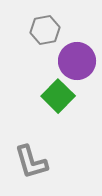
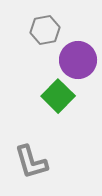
purple circle: moved 1 px right, 1 px up
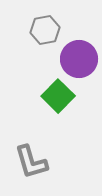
purple circle: moved 1 px right, 1 px up
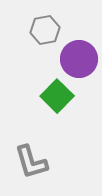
green square: moved 1 px left
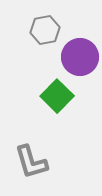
purple circle: moved 1 px right, 2 px up
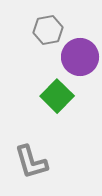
gray hexagon: moved 3 px right
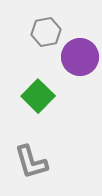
gray hexagon: moved 2 px left, 2 px down
green square: moved 19 px left
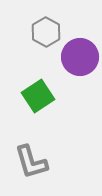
gray hexagon: rotated 20 degrees counterclockwise
green square: rotated 12 degrees clockwise
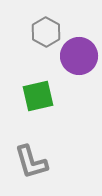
purple circle: moved 1 px left, 1 px up
green square: rotated 20 degrees clockwise
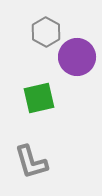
purple circle: moved 2 px left, 1 px down
green square: moved 1 px right, 2 px down
